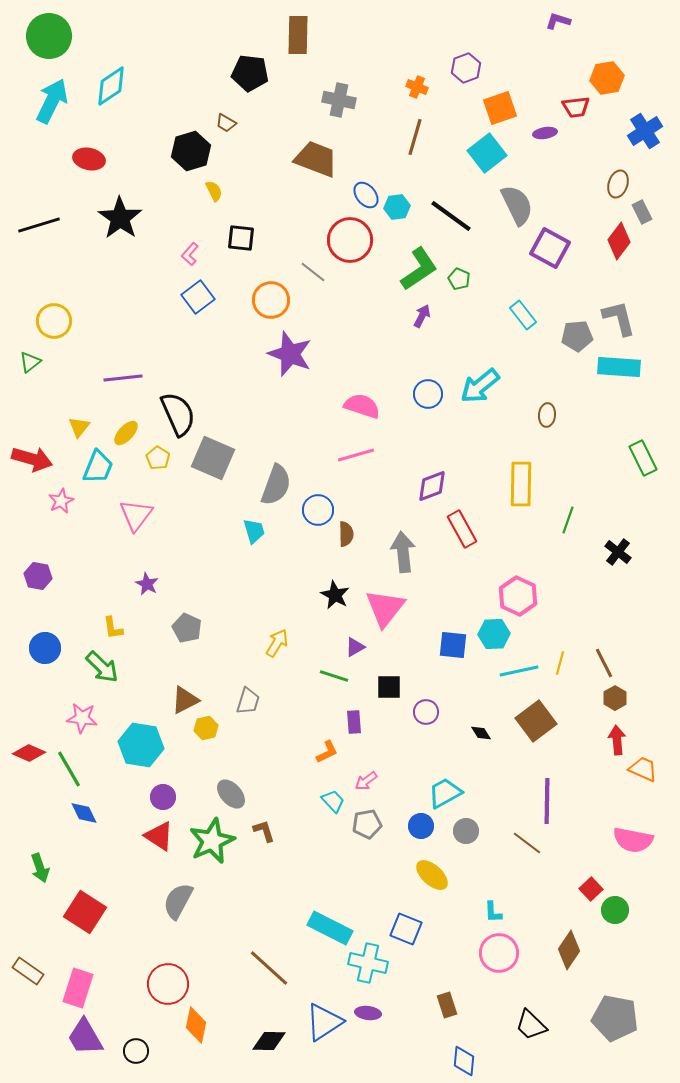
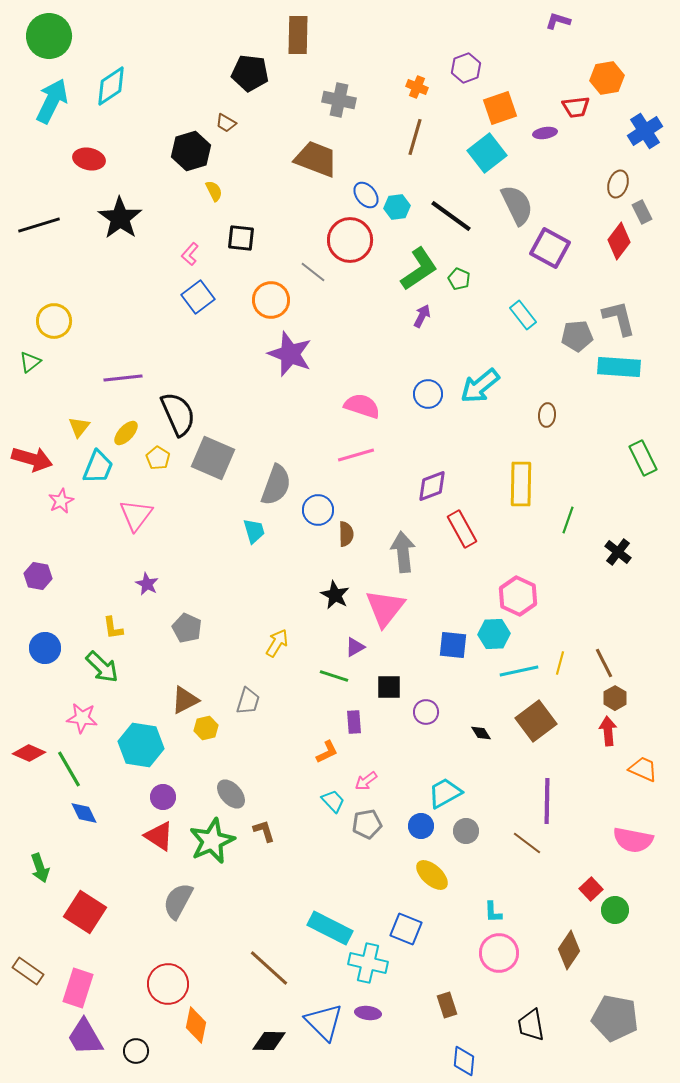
red arrow at (617, 740): moved 9 px left, 9 px up
blue triangle at (324, 1022): rotated 42 degrees counterclockwise
black trapezoid at (531, 1025): rotated 36 degrees clockwise
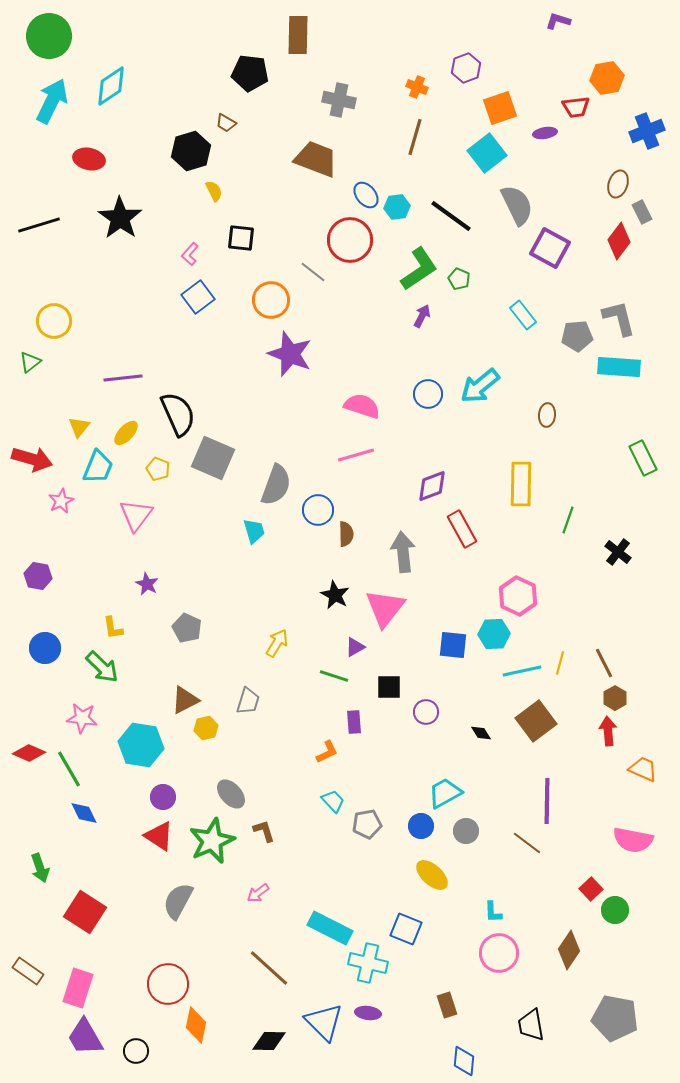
blue cross at (645, 131): moved 2 px right; rotated 12 degrees clockwise
yellow pentagon at (158, 458): moved 11 px down; rotated 10 degrees counterclockwise
cyan line at (519, 671): moved 3 px right
pink arrow at (366, 781): moved 108 px left, 112 px down
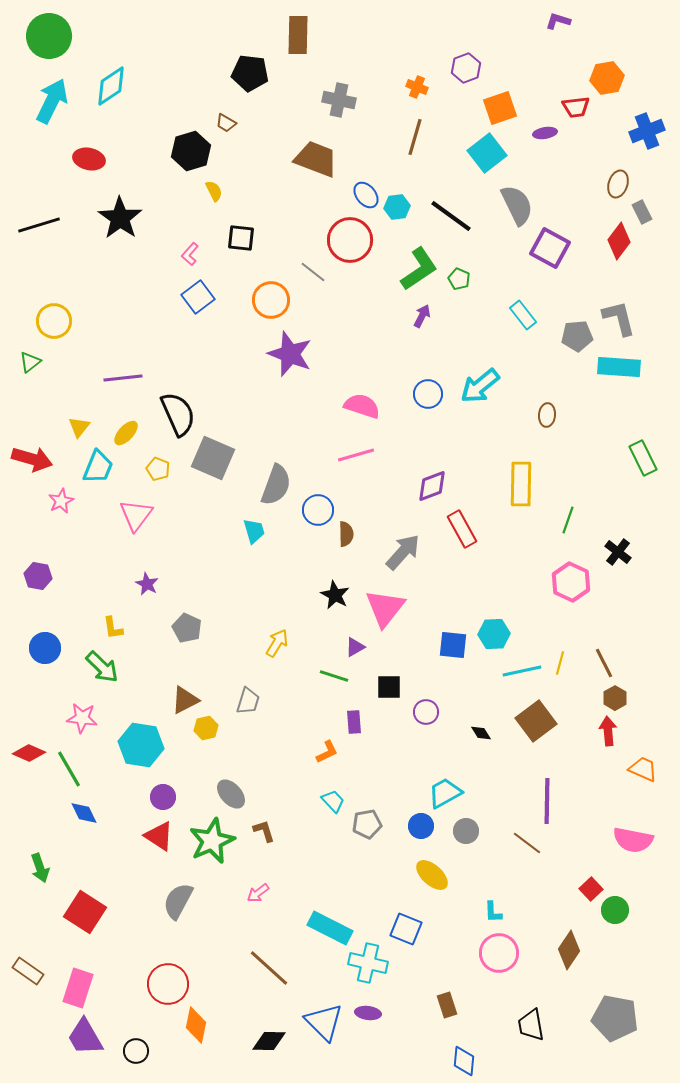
gray arrow at (403, 552): rotated 48 degrees clockwise
pink hexagon at (518, 596): moved 53 px right, 14 px up
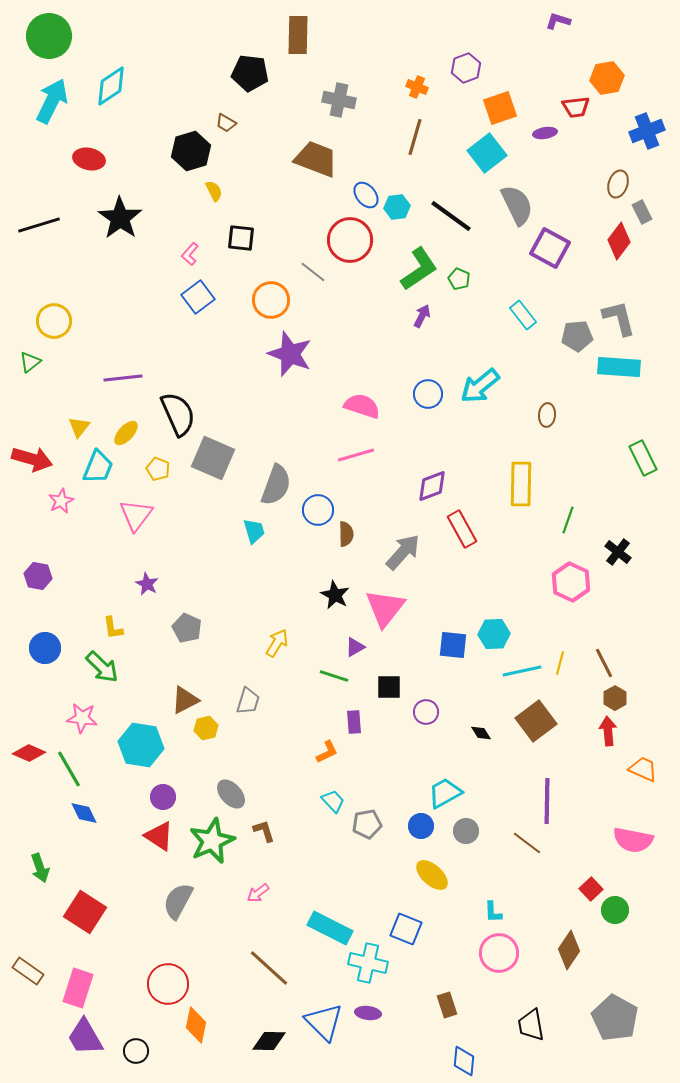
gray pentagon at (615, 1018): rotated 18 degrees clockwise
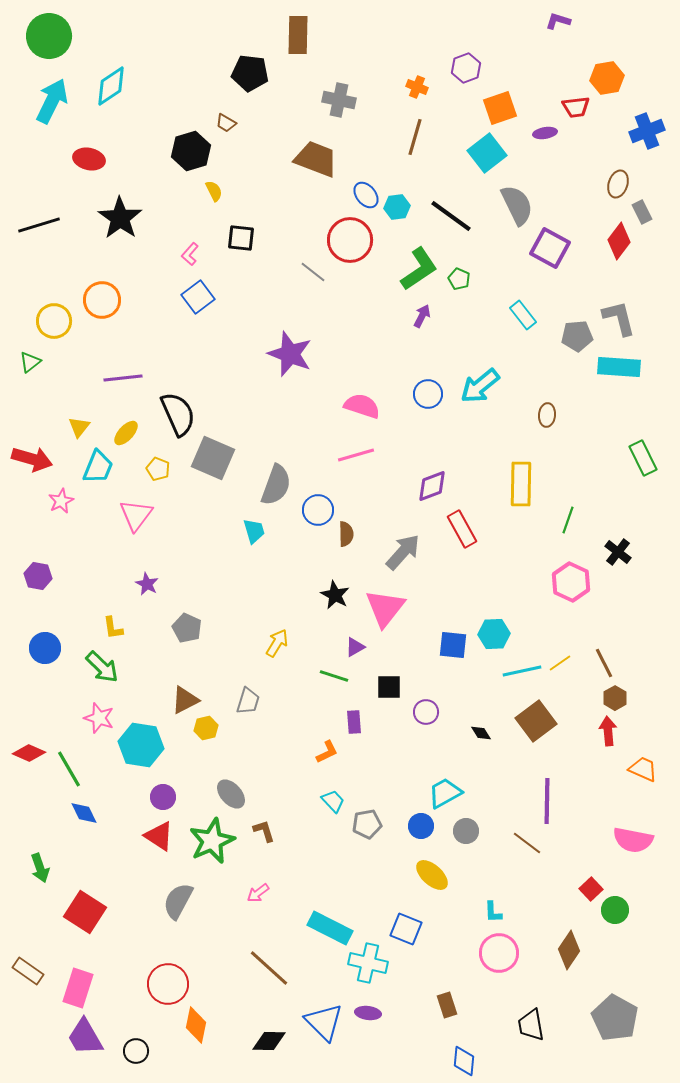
orange circle at (271, 300): moved 169 px left
yellow line at (560, 663): rotated 40 degrees clockwise
pink star at (82, 718): moved 17 px right; rotated 12 degrees clockwise
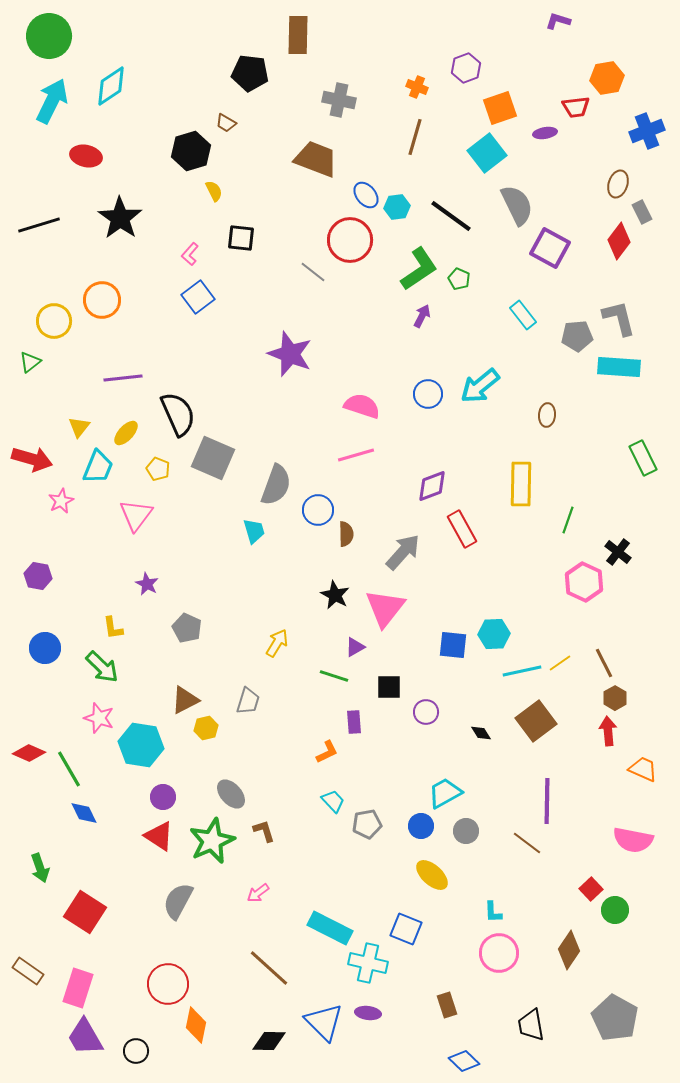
red ellipse at (89, 159): moved 3 px left, 3 px up
pink hexagon at (571, 582): moved 13 px right
blue diamond at (464, 1061): rotated 52 degrees counterclockwise
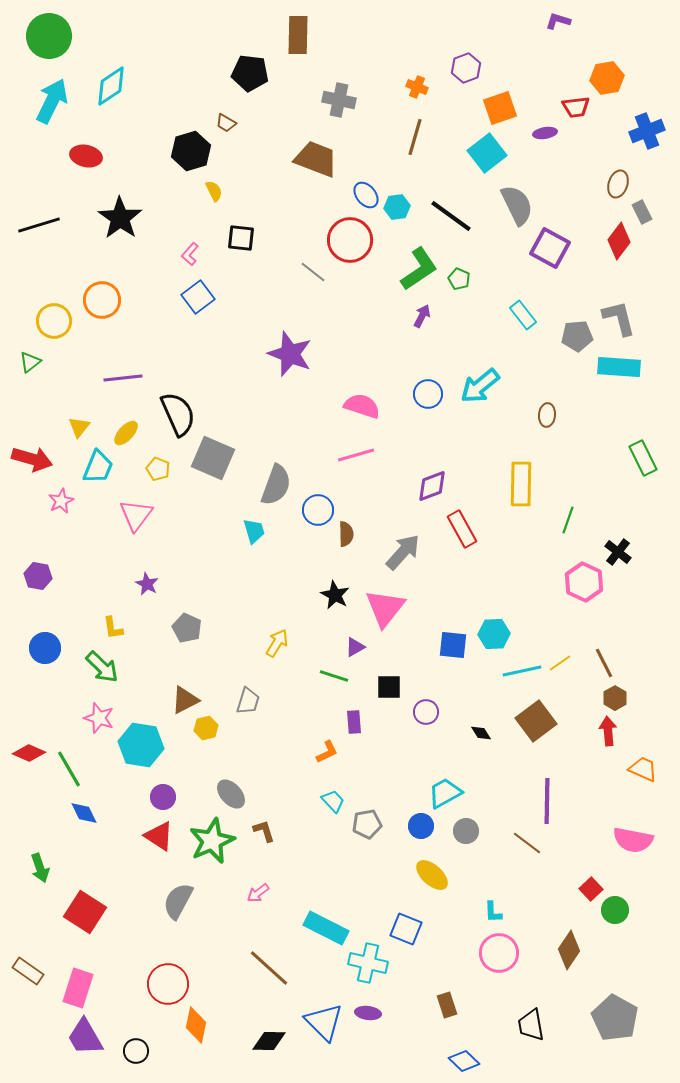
cyan rectangle at (330, 928): moved 4 px left
